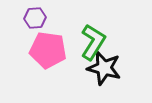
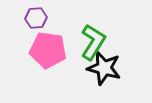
purple hexagon: moved 1 px right
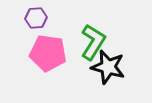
pink pentagon: moved 3 px down
black star: moved 4 px right, 1 px up
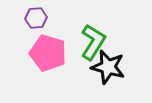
pink pentagon: rotated 9 degrees clockwise
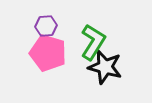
purple hexagon: moved 10 px right, 8 px down
black star: moved 3 px left
